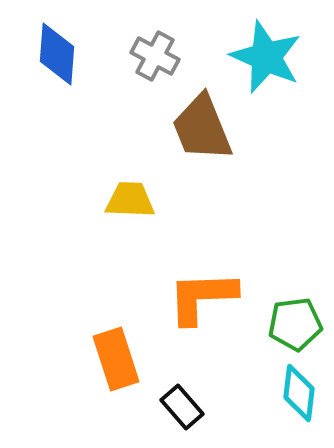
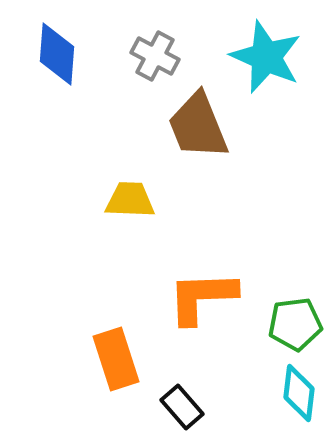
brown trapezoid: moved 4 px left, 2 px up
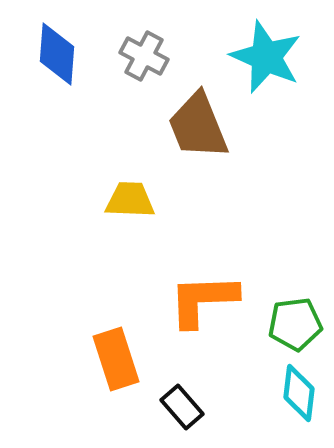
gray cross: moved 11 px left
orange L-shape: moved 1 px right, 3 px down
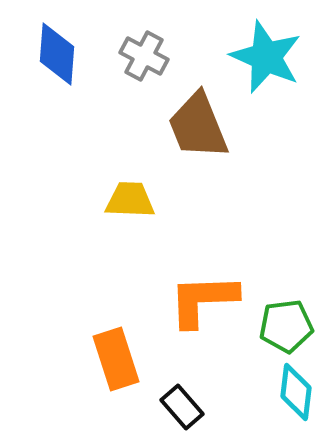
green pentagon: moved 9 px left, 2 px down
cyan diamond: moved 3 px left, 1 px up
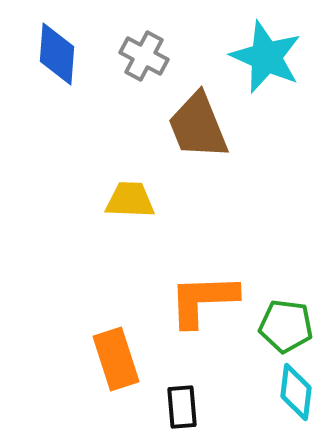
green pentagon: rotated 14 degrees clockwise
black rectangle: rotated 36 degrees clockwise
